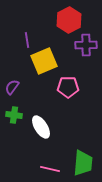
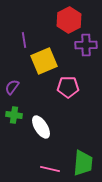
purple line: moved 3 px left
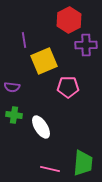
purple semicircle: rotated 119 degrees counterclockwise
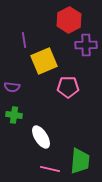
white ellipse: moved 10 px down
green trapezoid: moved 3 px left, 2 px up
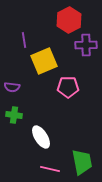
green trapezoid: moved 2 px right, 1 px down; rotated 16 degrees counterclockwise
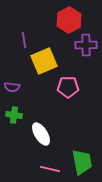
white ellipse: moved 3 px up
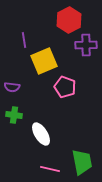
pink pentagon: moved 3 px left; rotated 20 degrees clockwise
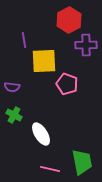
yellow square: rotated 20 degrees clockwise
pink pentagon: moved 2 px right, 3 px up
green cross: rotated 21 degrees clockwise
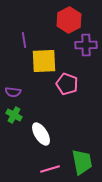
purple semicircle: moved 1 px right, 5 px down
pink line: rotated 30 degrees counterclockwise
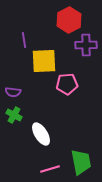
pink pentagon: rotated 25 degrees counterclockwise
green trapezoid: moved 1 px left
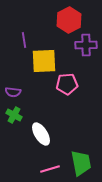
green trapezoid: moved 1 px down
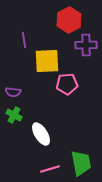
yellow square: moved 3 px right
